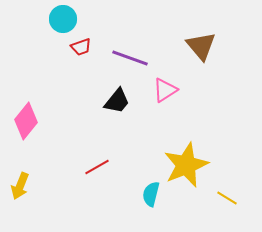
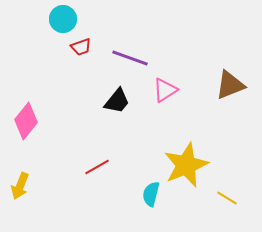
brown triangle: moved 29 px right, 39 px down; rotated 48 degrees clockwise
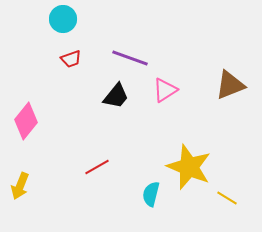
red trapezoid: moved 10 px left, 12 px down
black trapezoid: moved 1 px left, 5 px up
yellow star: moved 3 px right, 2 px down; rotated 27 degrees counterclockwise
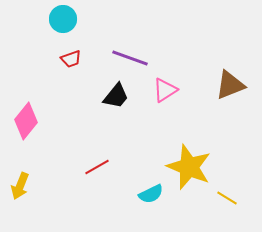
cyan semicircle: rotated 130 degrees counterclockwise
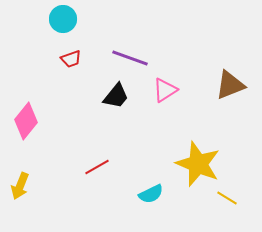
yellow star: moved 9 px right, 3 px up
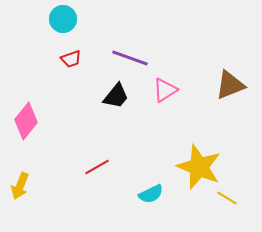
yellow star: moved 1 px right, 3 px down
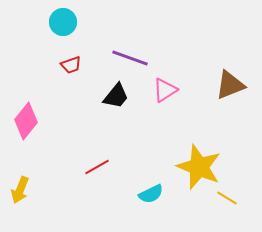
cyan circle: moved 3 px down
red trapezoid: moved 6 px down
yellow arrow: moved 4 px down
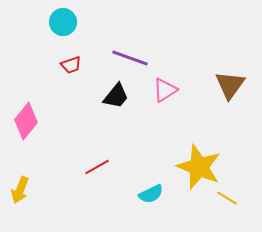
brown triangle: rotated 32 degrees counterclockwise
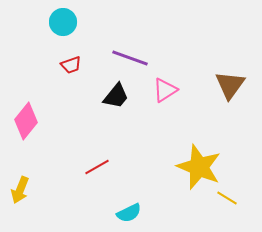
cyan semicircle: moved 22 px left, 19 px down
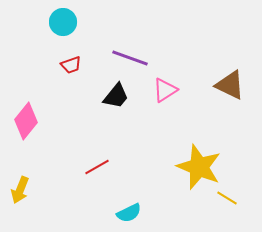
brown triangle: rotated 40 degrees counterclockwise
